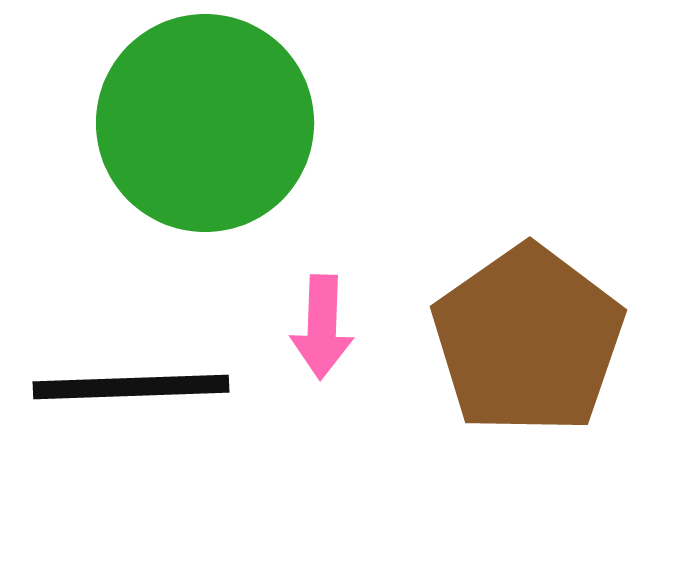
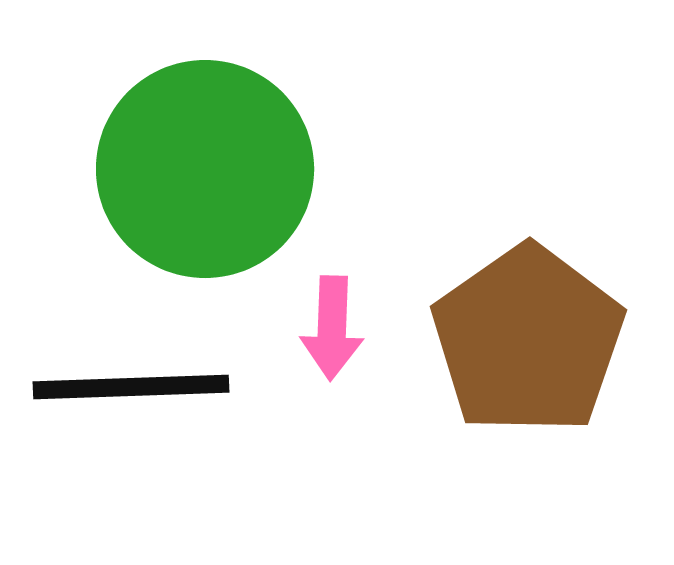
green circle: moved 46 px down
pink arrow: moved 10 px right, 1 px down
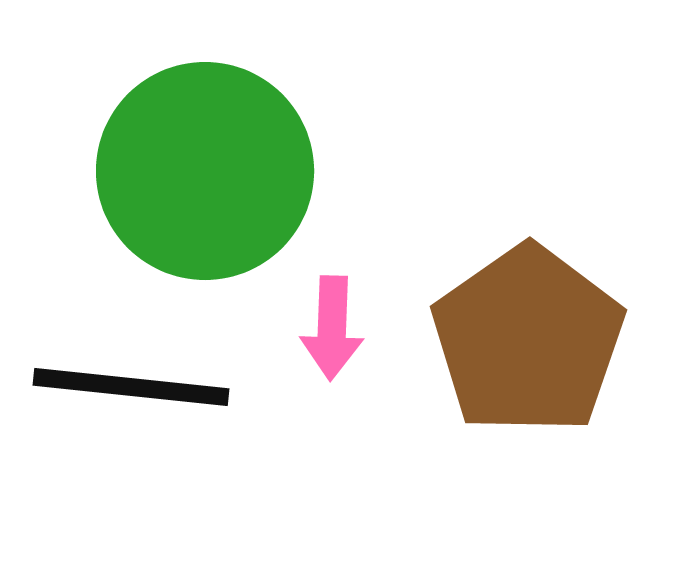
green circle: moved 2 px down
black line: rotated 8 degrees clockwise
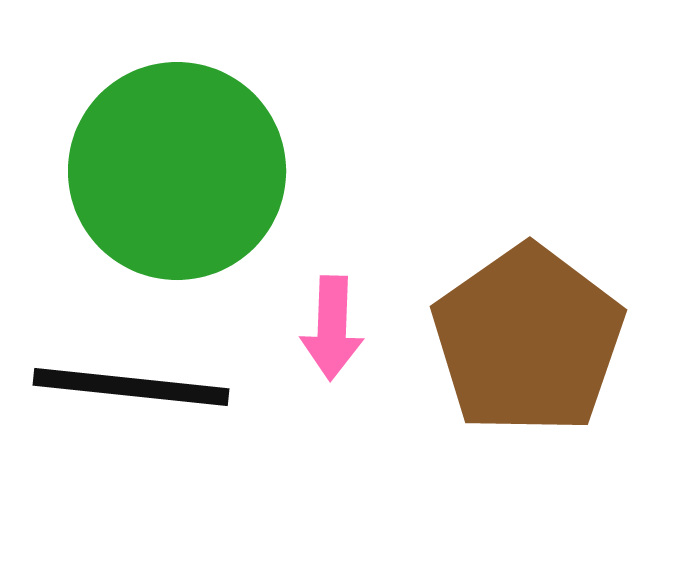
green circle: moved 28 px left
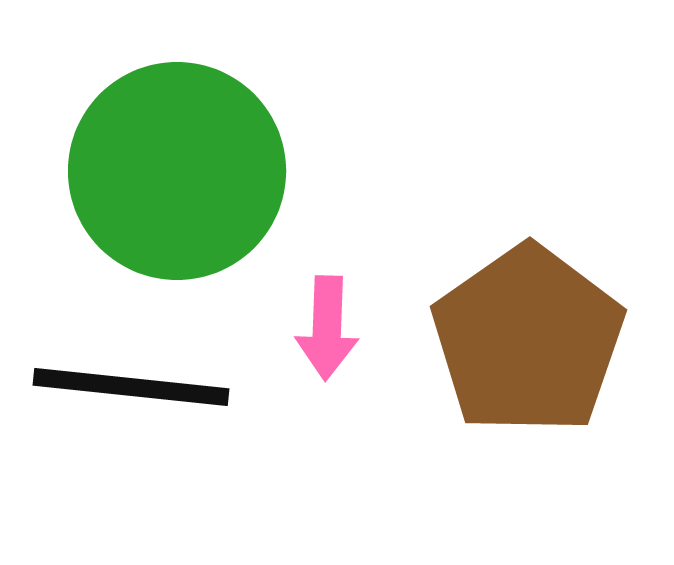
pink arrow: moved 5 px left
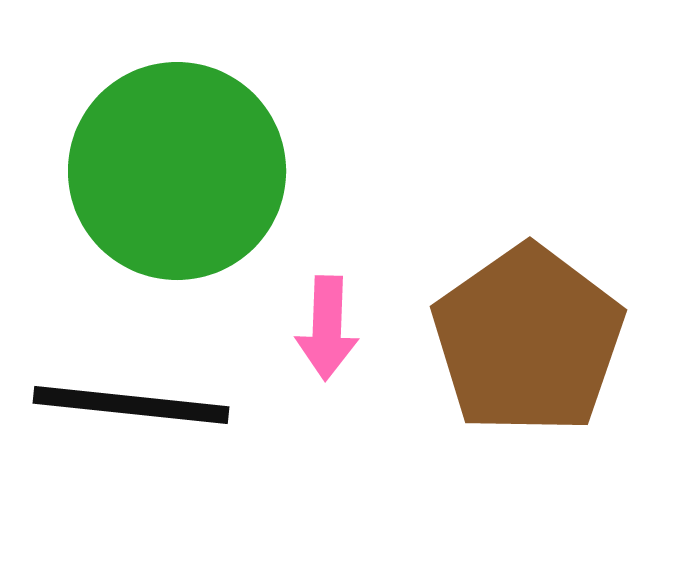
black line: moved 18 px down
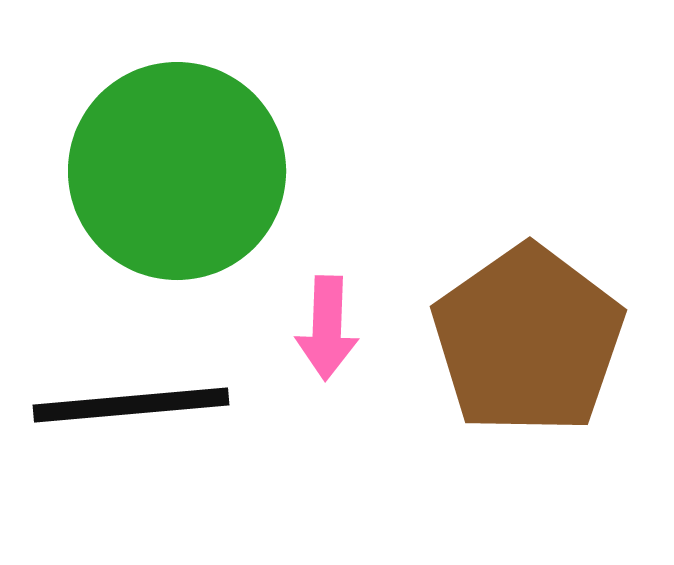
black line: rotated 11 degrees counterclockwise
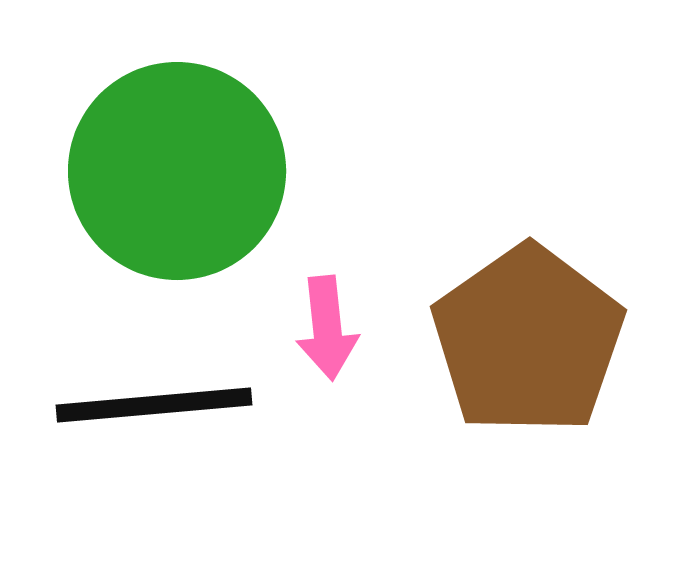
pink arrow: rotated 8 degrees counterclockwise
black line: moved 23 px right
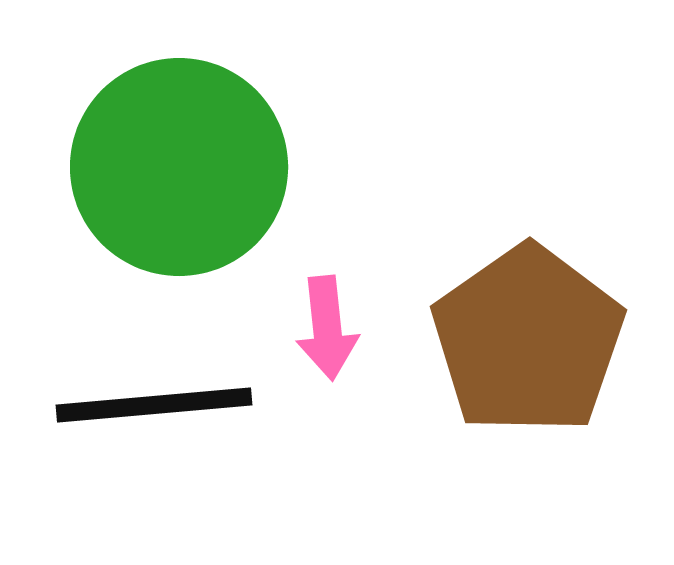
green circle: moved 2 px right, 4 px up
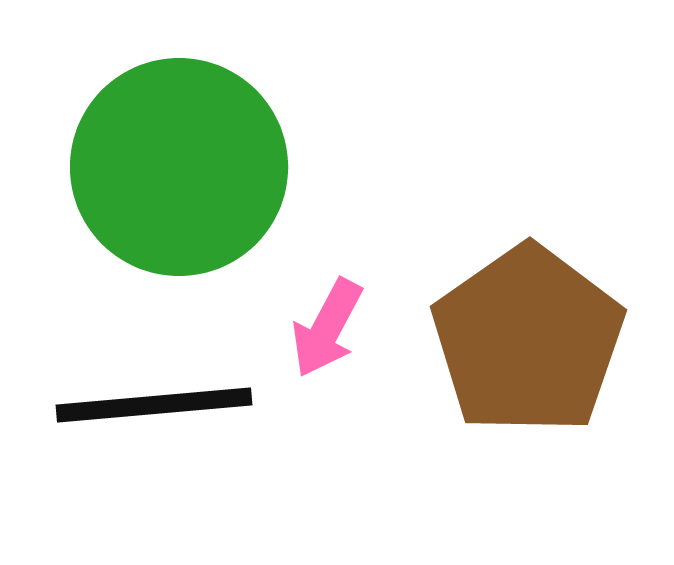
pink arrow: rotated 34 degrees clockwise
